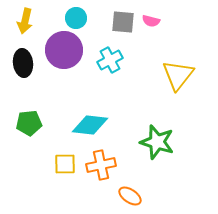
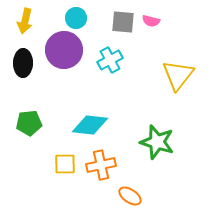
black ellipse: rotated 8 degrees clockwise
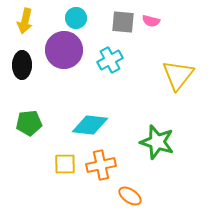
black ellipse: moved 1 px left, 2 px down
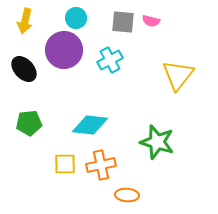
black ellipse: moved 2 px right, 4 px down; rotated 44 degrees counterclockwise
orange ellipse: moved 3 px left, 1 px up; rotated 30 degrees counterclockwise
